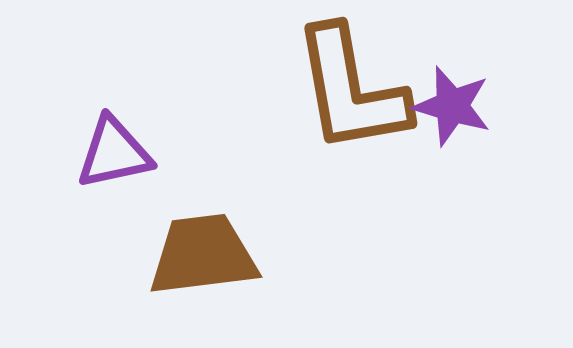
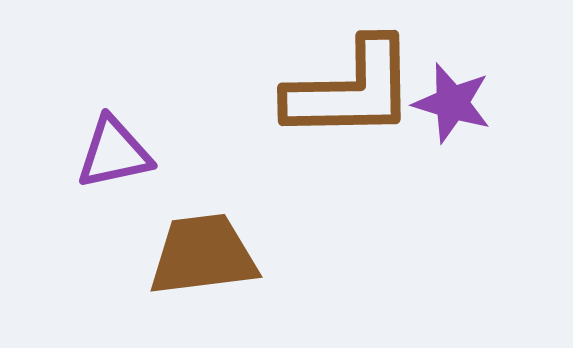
brown L-shape: rotated 81 degrees counterclockwise
purple star: moved 3 px up
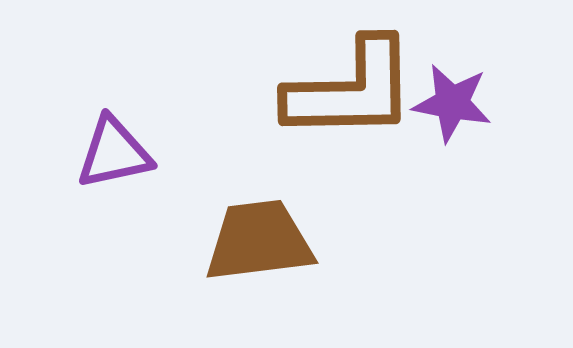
purple star: rotated 6 degrees counterclockwise
brown trapezoid: moved 56 px right, 14 px up
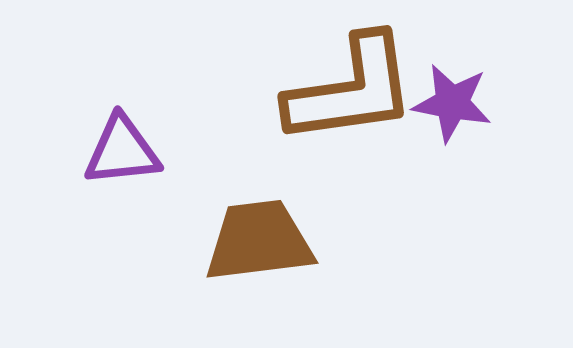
brown L-shape: rotated 7 degrees counterclockwise
purple triangle: moved 8 px right, 2 px up; rotated 6 degrees clockwise
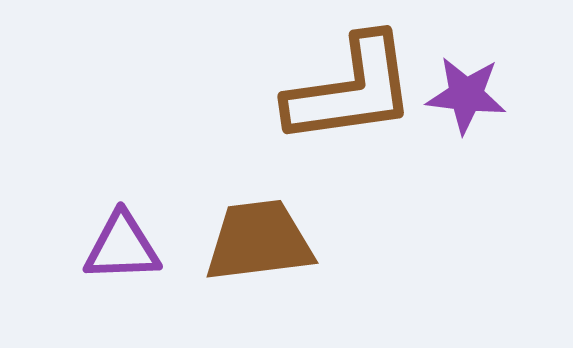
purple star: moved 14 px right, 8 px up; rotated 4 degrees counterclockwise
purple triangle: moved 96 px down; rotated 4 degrees clockwise
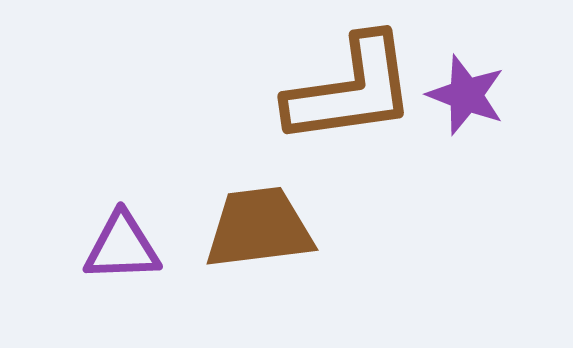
purple star: rotated 14 degrees clockwise
brown trapezoid: moved 13 px up
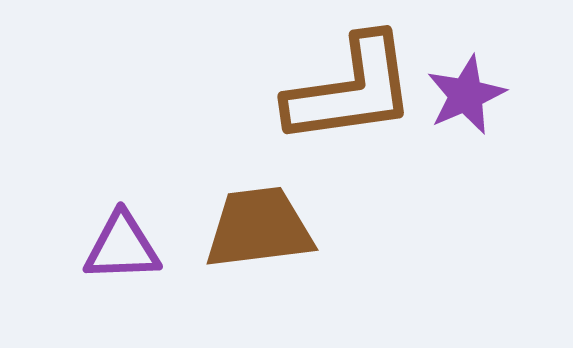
purple star: rotated 28 degrees clockwise
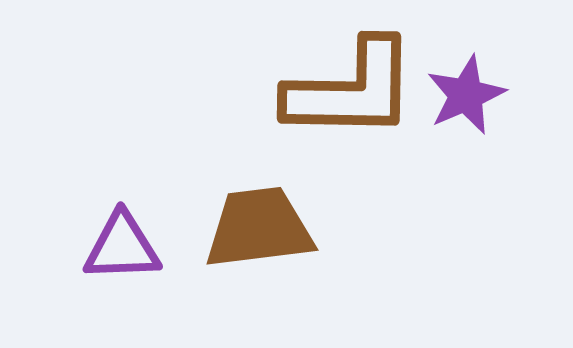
brown L-shape: rotated 9 degrees clockwise
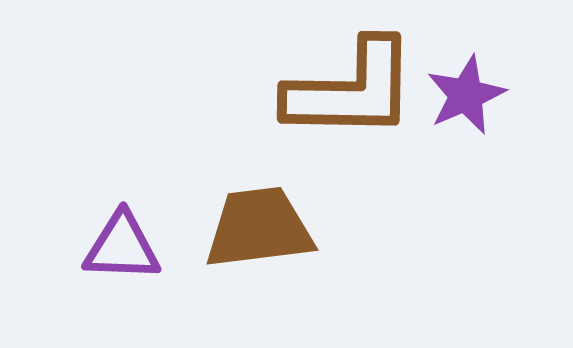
purple triangle: rotated 4 degrees clockwise
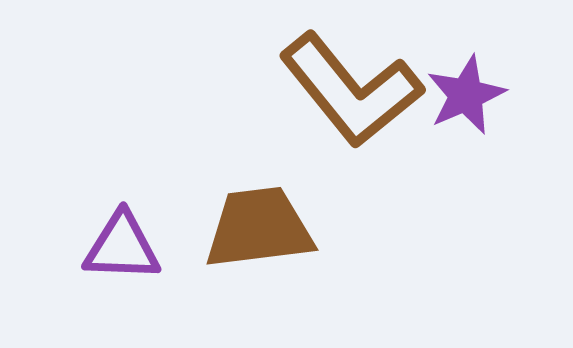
brown L-shape: rotated 50 degrees clockwise
